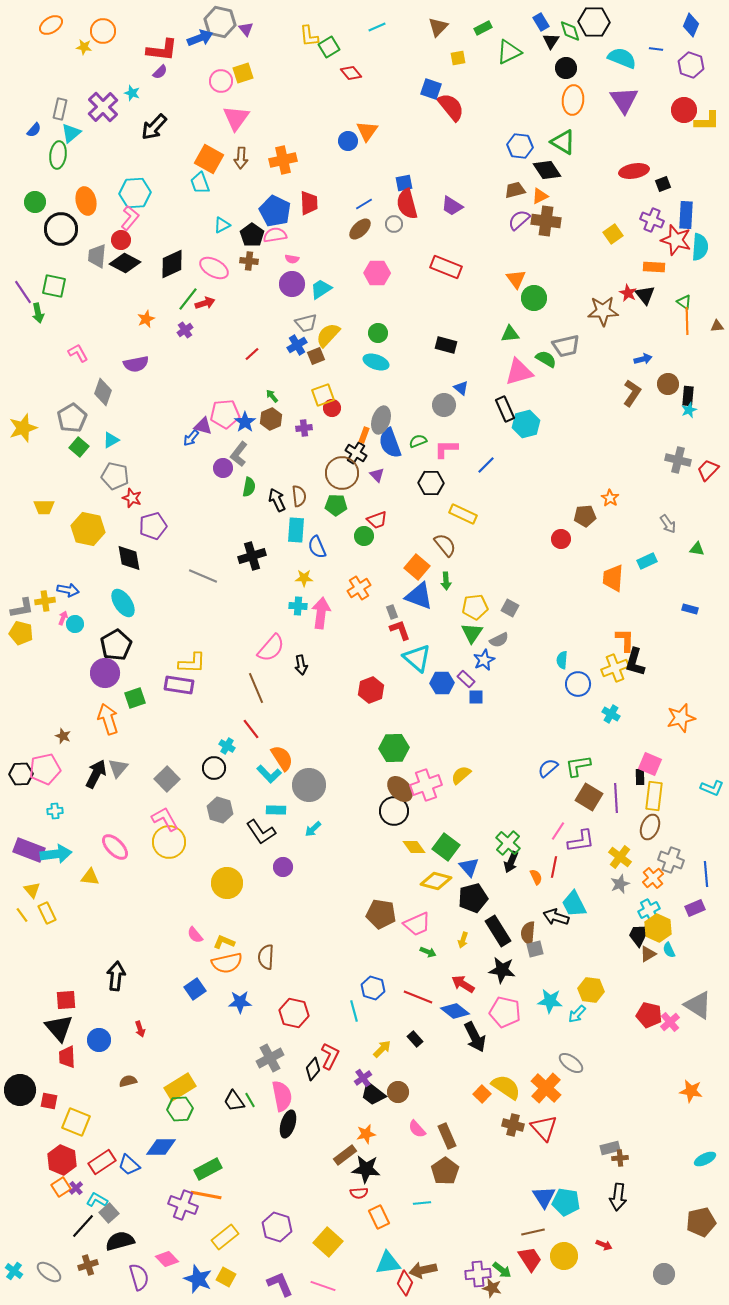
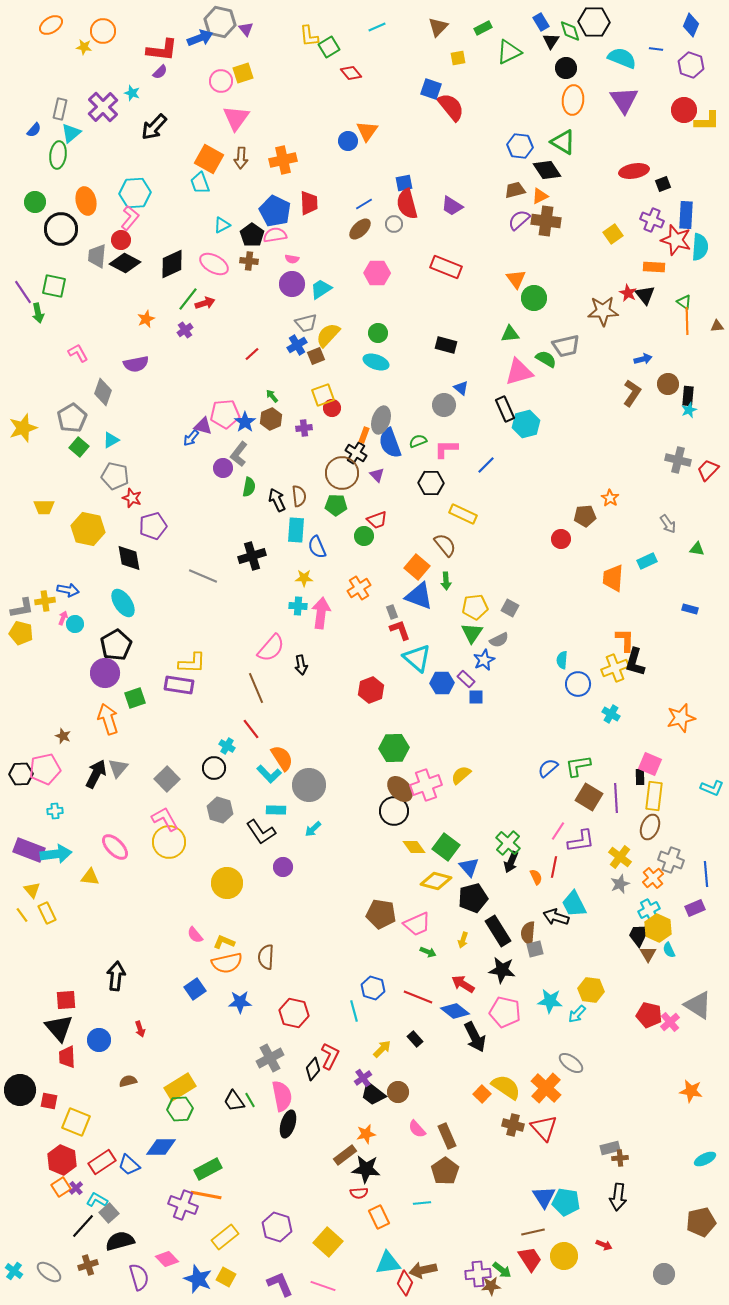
pink ellipse at (214, 268): moved 4 px up
brown triangle at (648, 954): rotated 30 degrees counterclockwise
brown star at (492, 1288): moved 1 px left, 2 px up; rotated 18 degrees counterclockwise
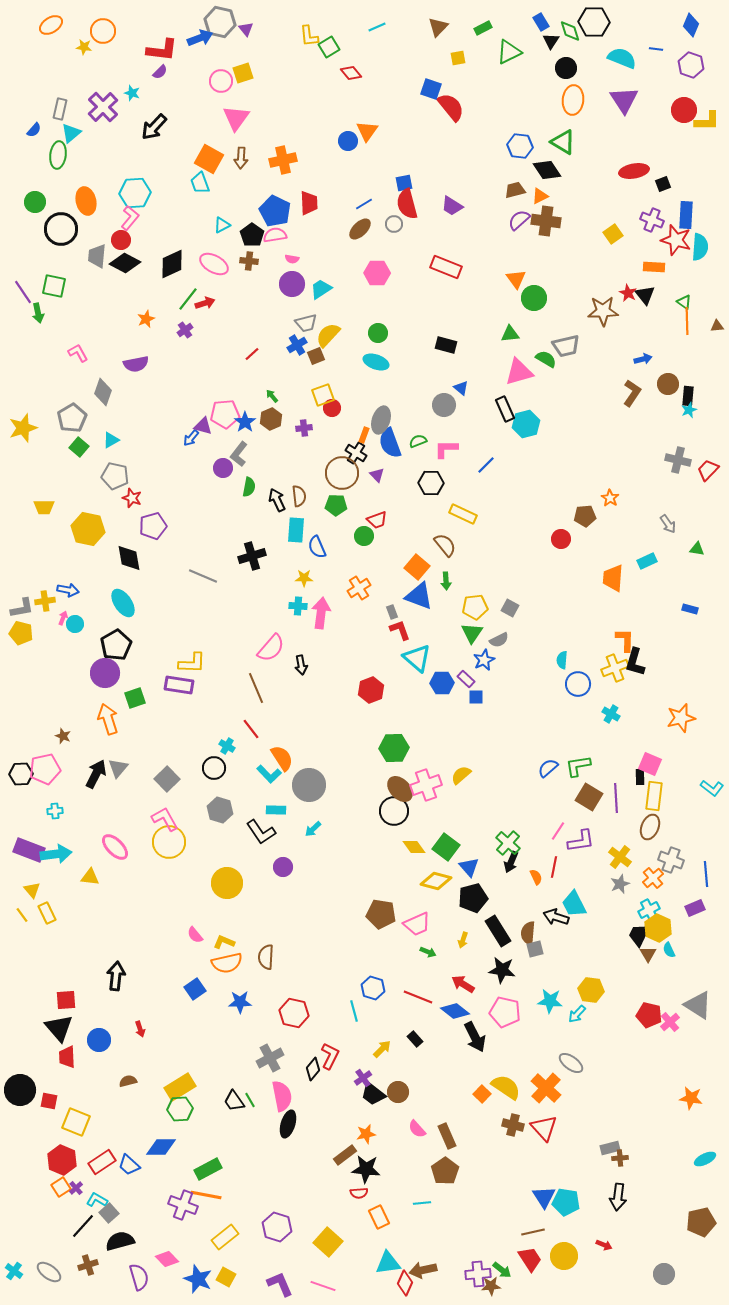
cyan L-shape at (712, 788): rotated 15 degrees clockwise
orange star at (691, 1091): moved 7 px down
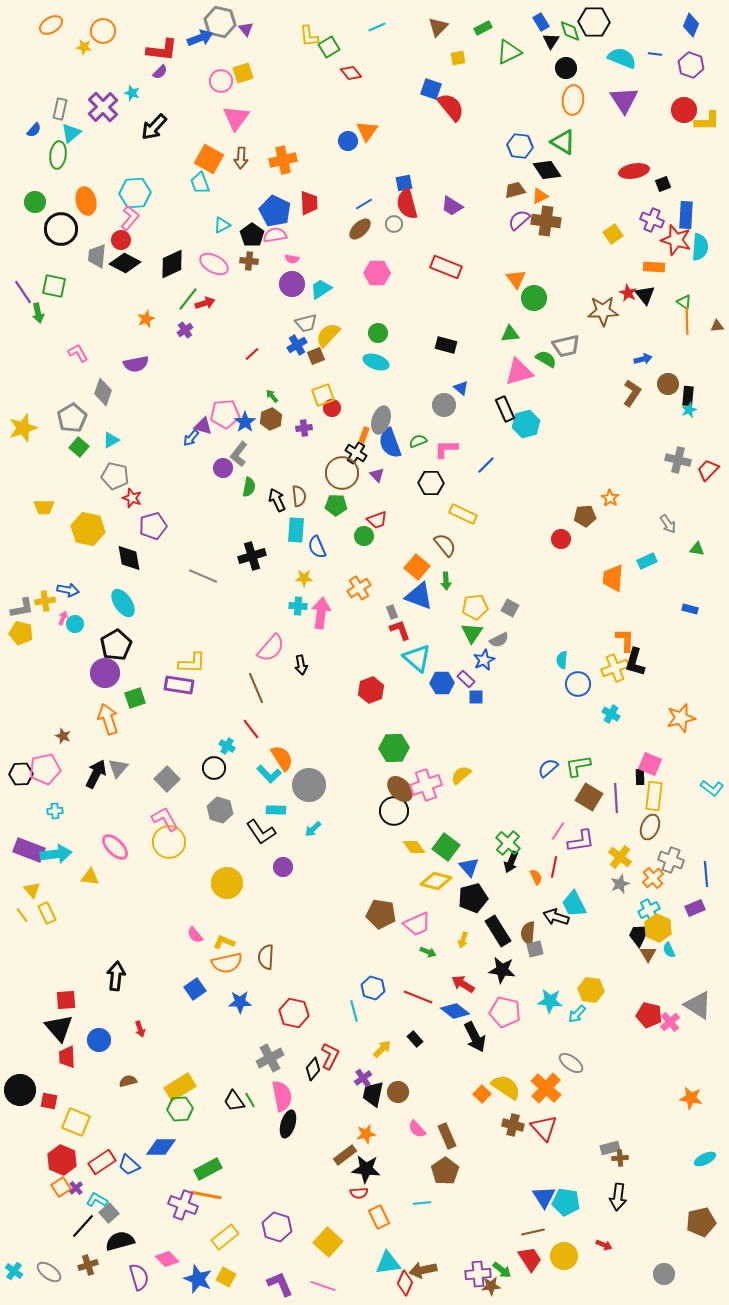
blue line at (656, 49): moved 1 px left, 5 px down
black trapezoid at (373, 1094): rotated 64 degrees clockwise
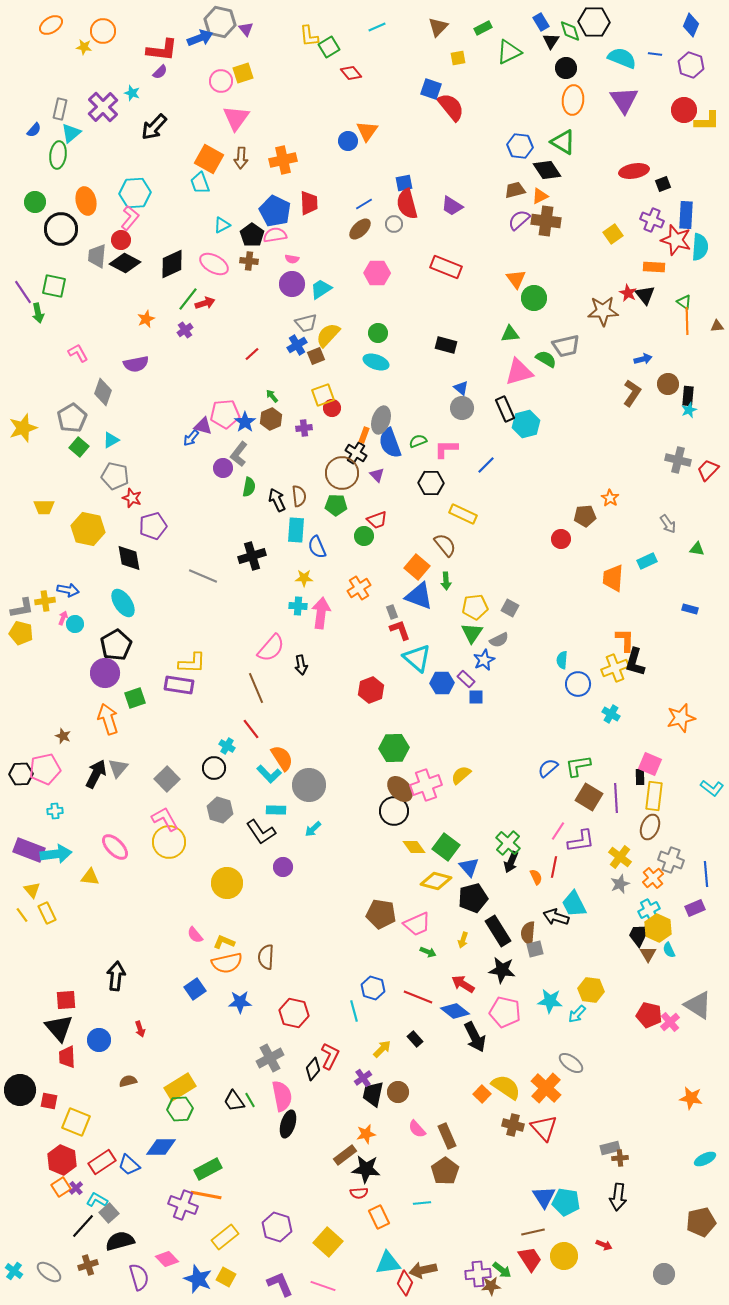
gray circle at (444, 405): moved 18 px right, 3 px down
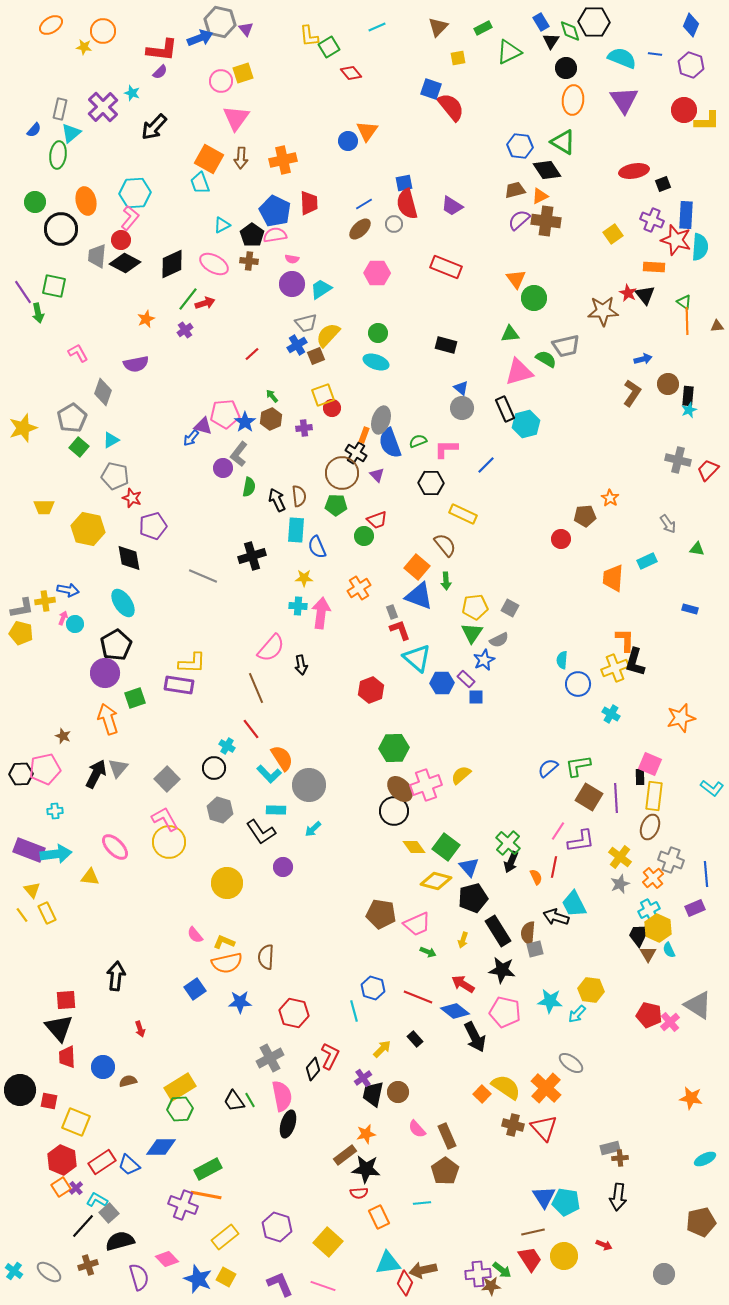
blue circle at (99, 1040): moved 4 px right, 27 px down
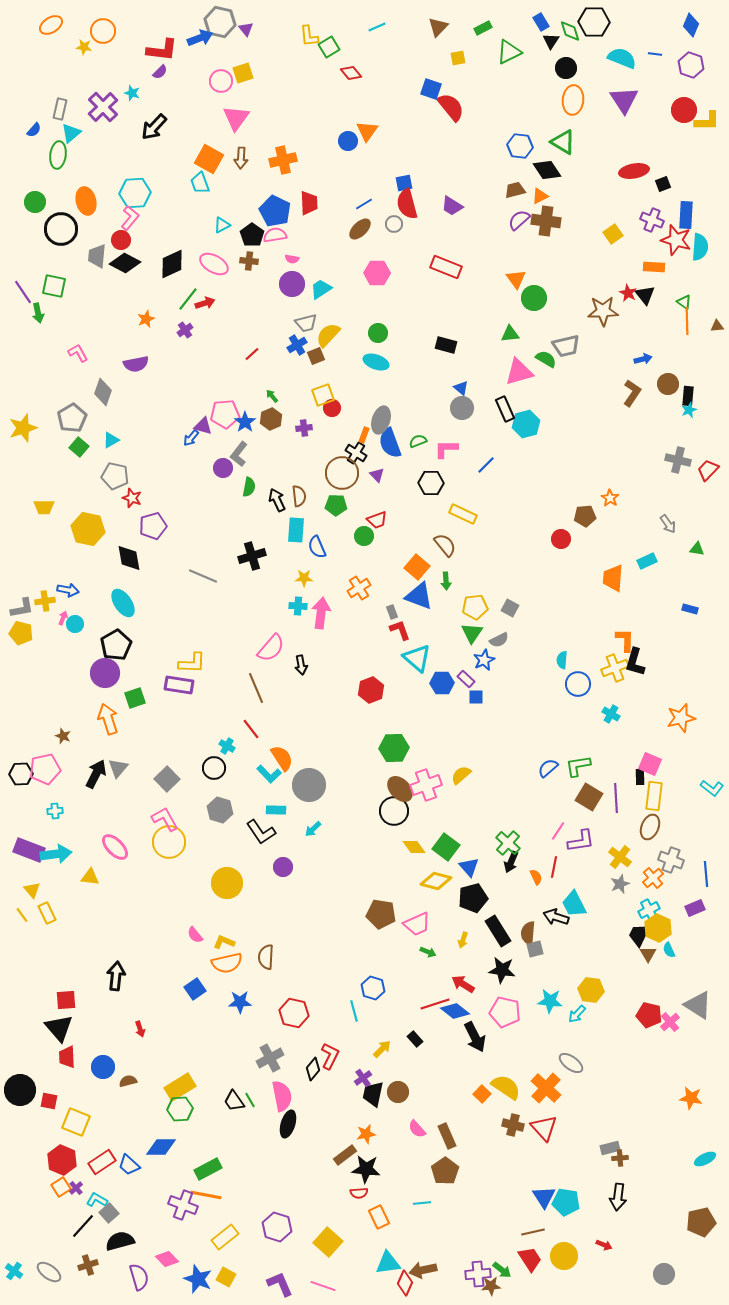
red line at (418, 997): moved 17 px right, 7 px down; rotated 40 degrees counterclockwise
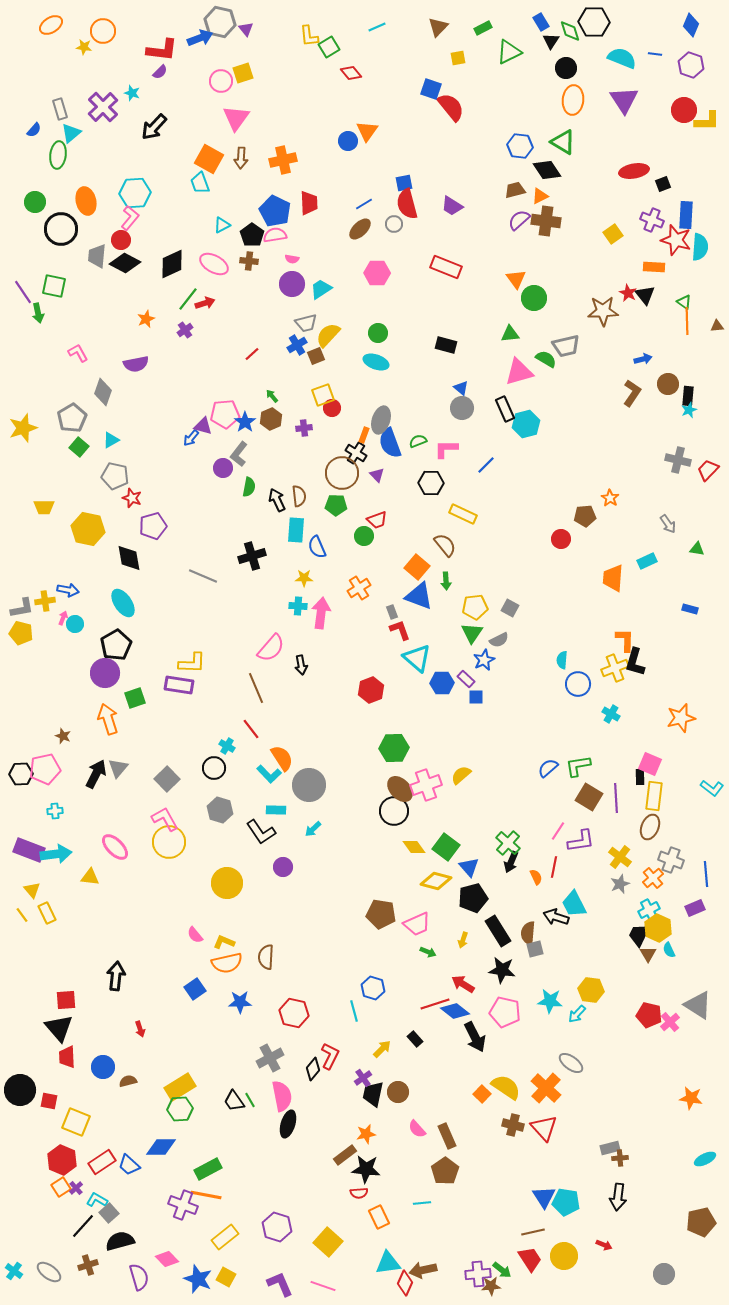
gray rectangle at (60, 109): rotated 30 degrees counterclockwise
